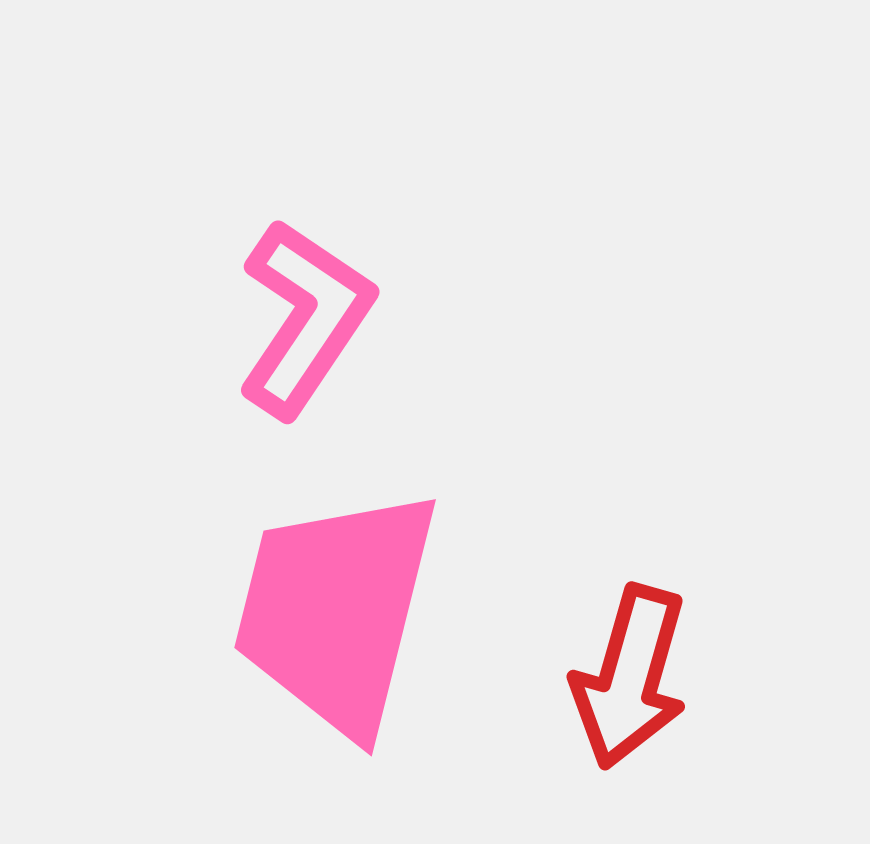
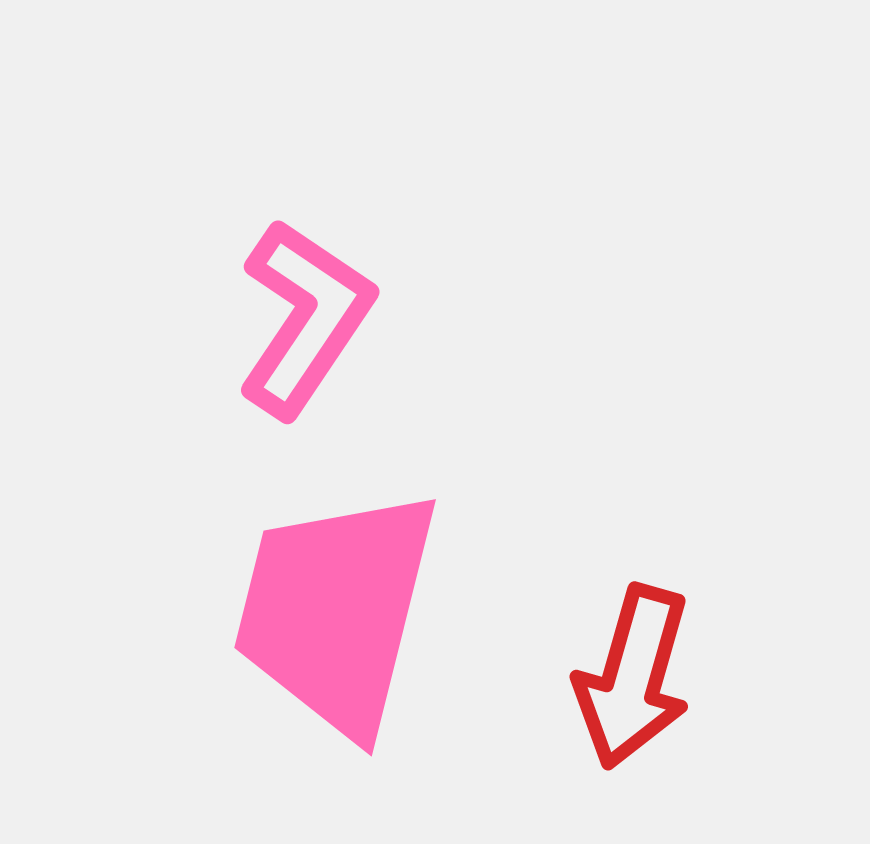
red arrow: moved 3 px right
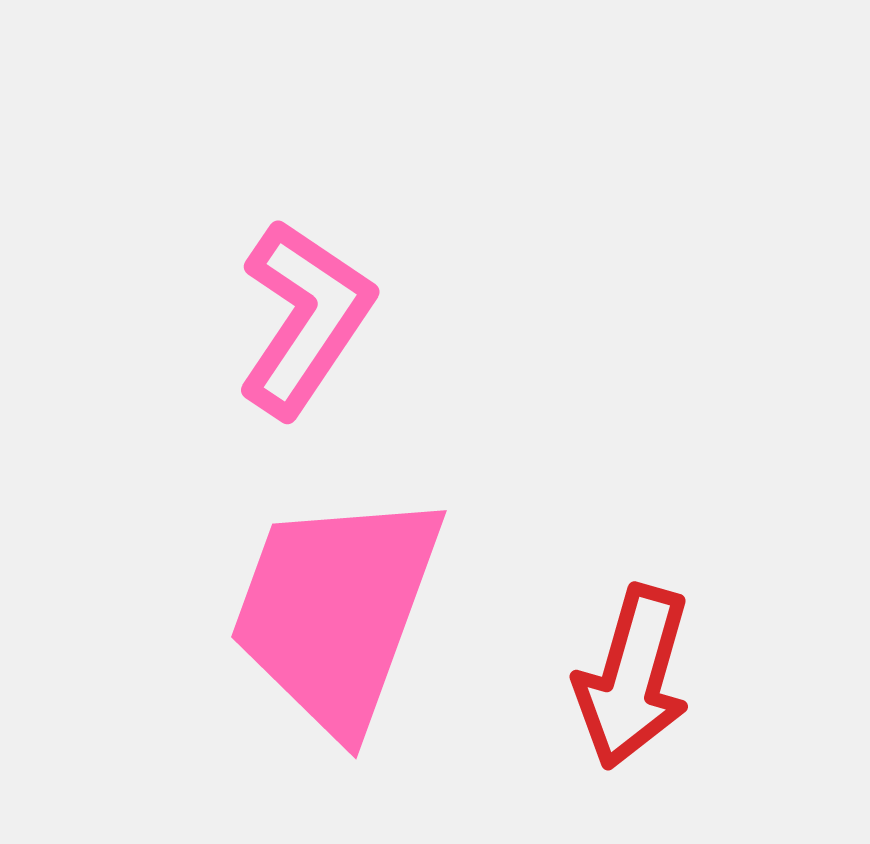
pink trapezoid: rotated 6 degrees clockwise
